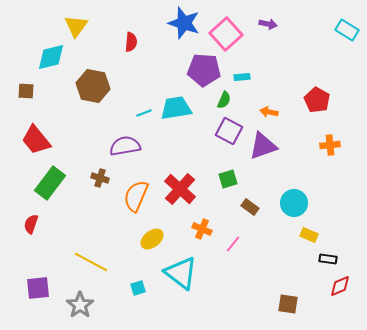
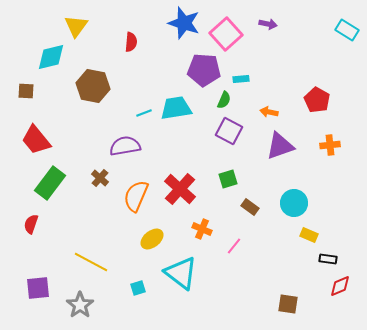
cyan rectangle at (242, 77): moved 1 px left, 2 px down
purple triangle at (263, 146): moved 17 px right
brown cross at (100, 178): rotated 24 degrees clockwise
pink line at (233, 244): moved 1 px right, 2 px down
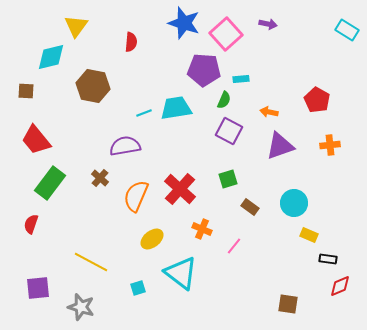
gray star at (80, 305): moved 1 px right, 2 px down; rotated 20 degrees counterclockwise
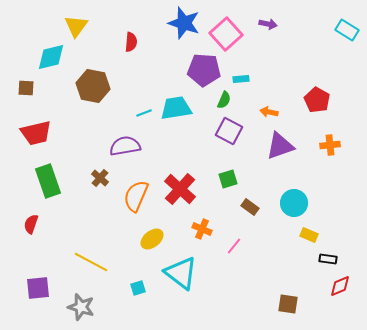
brown square at (26, 91): moved 3 px up
red trapezoid at (36, 140): moved 7 px up; rotated 64 degrees counterclockwise
green rectangle at (50, 183): moved 2 px left, 2 px up; rotated 56 degrees counterclockwise
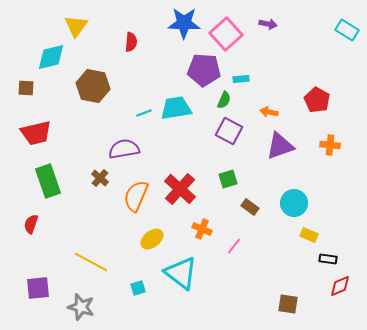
blue star at (184, 23): rotated 16 degrees counterclockwise
orange cross at (330, 145): rotated 12 degrees clockwise
purple semicircle at (125, 146): moved 1 px left, 3 px down
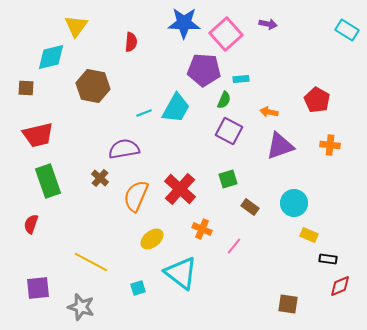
cyan trapezoid at (176, 108): rotated 128 degrees clockwise
red trapezoid at (36, 133): moved 2 px right, 2 px down
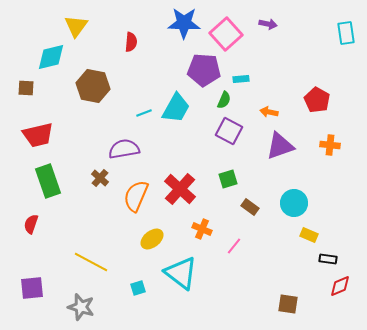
cyan rectangle at (347, 30): moved 1 px left, 3 px down; rotated 50 degrees clockwise
purple square at (38, 288): moved 6 px left
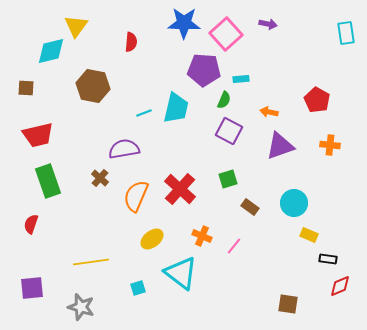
cyan diamond at (51, 57): moved 6 px up
cyan trapezoid at (176, 108): rotated 16 degrees counterclockwise
orange cross at (202, 229): moved 7 px down
yellow line at (91, 262): rotated 36 degrees counterclockwise
